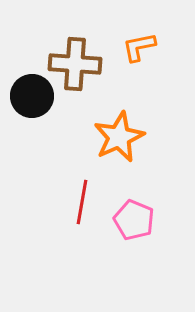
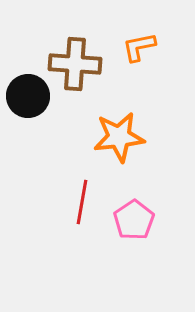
black circle: moved 4 px left
orange star: rotated 18 degrees clockwise
pink pentagon: rotated 15 degrees clockwise
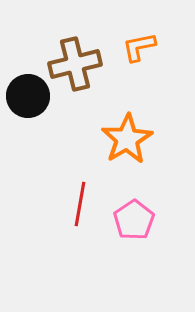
brown cross: rotated 18 degrees counterclockwise
orange star: moved 8 px right, 2 px down; rotated 24 degrees counterclockwise
red line: moved 2 px left, 2 px down
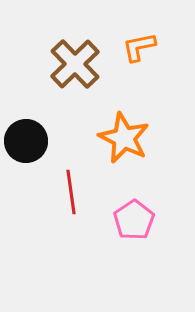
brown cross: rotated 30 degrees counterclockwise
black circle: moved 2 px left, 45 px down
orange star: moved 3 px left, 1 px up; rotated 15 degrees counterclockwise
red line: moved 9 px left, 12 px up; rotated 18 degrees counterclockwise
